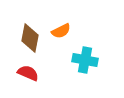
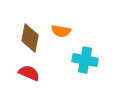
orange semicircle: rotated 36 degrees clockwise
red semicircle: moved 1 px right
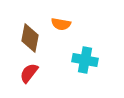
orange semicircle: moved 7 px up
red semicircle: rotated 75 degrees counterclockwise
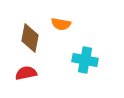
red semicircle: moved 3 px left; rotated 40 degrees clockwise
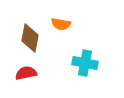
cyan cross: moved 3 px down
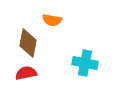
orange semicircle: moved 9 px left, 4 px up
brown diamond: moved 2 px left, 5 px down
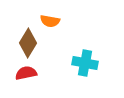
orange semicircle: moved 2 px left, 1 px down
brown diamond: rotated 20 degrees clockwise
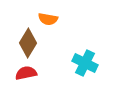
orange semicircle: moved 2 px left, 2 px up
cyan cross: rotated 15 degrees clockwise
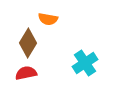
cyan cross: rotated 30 degrees clockwise
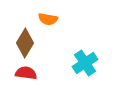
brown diamond: moved 3 px left
red semicircle: rotated 20 degrees clockwise
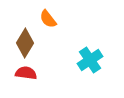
orange semicircle: rotated 42 degrees clockwise
cyan cross: moved 5 px right, 3 px up
